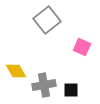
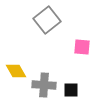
pink square: rotated 18 degrees counterclockwise
gray cross: rotated 15 degrees clockwise
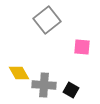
yellow diamond: moved 3 px right, 2 px down
black square: rotated 28 degrees clockwise
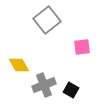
pink square: rotated 12 degrees counterclockwise
yellow diamond: moved 8 px up
gray cross: rotated 25 degrees counterclockwise
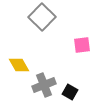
gray square: moved 5 px left, 3 px up; rotated 8 degrees counterclockwise
pink square: moved 2 px up
black square: moved 1 px left, 2 px down
